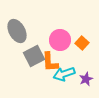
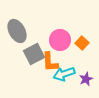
gray square: moved 2 px up
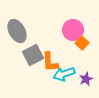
pink circle: moved 13 px right, 10 px up
gray square: moved 1 px left, 1 px down
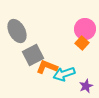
pink circle: moved 12 px right, 1 px up
orange L-shape: moved 3 px left, 5 px down; rotated 115 degrees clockwise
purple star: moved 7 px down
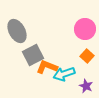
orange square: moved 5 px right, 13 px down
purple star: rotated 24 degrees counterclockwise
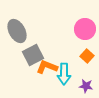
cyan arrow: rotated 70 degrees counterclockwise
purple star: rotated 16 degrees counterclockwise
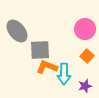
gray ellipse: rotated 10 degrees counterclockwise
gray square: moved 7 px right, 5 px up; rotated 25 degrees clockwise
purple star: moved 1 px left; rotated 24 degrees counterclockwise
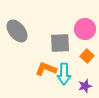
gray square: moved 20 px right, 7 px up
orange L-shape: moved 1 px left, 2 px down
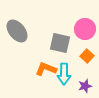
gray square: rotated 15 degrees clockwise
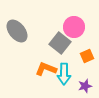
pink circle: moved 11 px left, 2 px up
gray square: rotated 25 degrees clockwise
orange square: rotated 24 degrees clockwise
